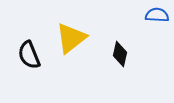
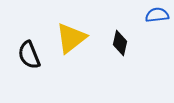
blue semicircle: rotated 10 degrees counterclockwise
black diamond: moved 11 px up
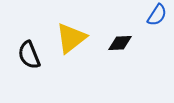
blue semicircle: rotated 130 degrees clockwise
black diamond: rotated 75 degrees clockwise
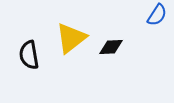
black diamond: moved 9 px left, 4 px down
black semicircle: rotated 12 degrees clockwise
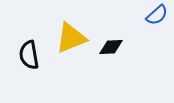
blue semicircle: rotated 15 degrees clockwise
yellow triangle: rotated 16 degrees clockwise
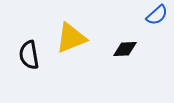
black diamond: moved 14 px right, 2 px down
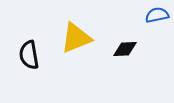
blue semicircle: rotated 150 degrees counterclockwise
yellow triangle: moved 5 px right
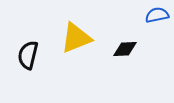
black semicircle: moved 1 px left; rotated 24 degrees clockwise
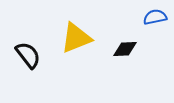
blue semicircle: moved 2 px left, 2 px down
black semicircle: rotated 128 degrees clockwise
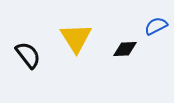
blue semicircle: moved 1 px right, 9 px down; rotated 15 degrees counterclockwise
yellow triangle: rotated 40 degrees counterclockwise
